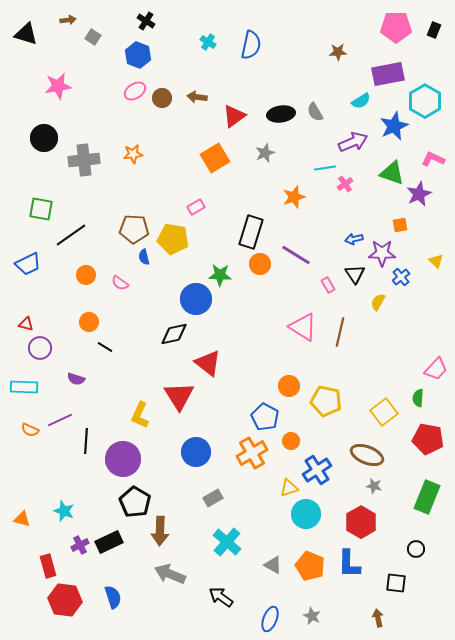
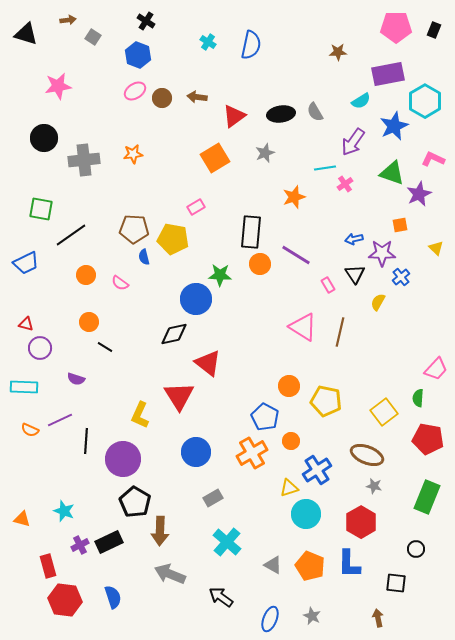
purple arrow at (353, 142): rotated 148 degrees clockwise
black rectangle at (251, 232): rotated 12 degrees counterclockwise
yellow triangle at (436, 261): moved 13 px up
blue trapezoid at (28, 264): moved 2 px left, 1 px up
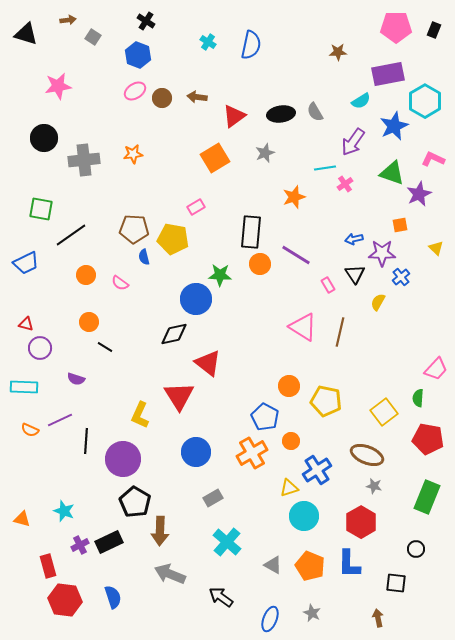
cyan circle at (306, 514): moved 2 px left, 2 px down
gray star at (312, 616): moved 3 px up
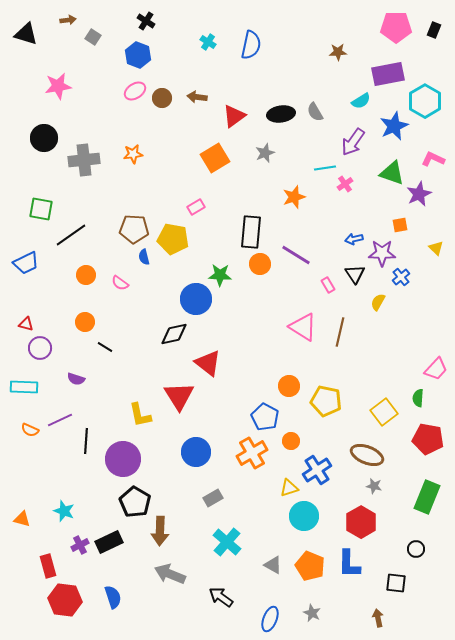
orange circle at (89, 322): moved 4 px left
yellow L-shape at (140, 415): rotated 36 degrees counterclockwise
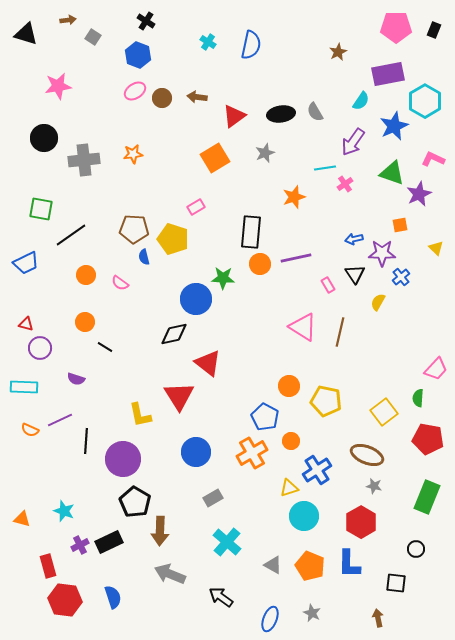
brown star at (338, 52): rotated 24 degrees counterclockwise
cyan semicircle at (361, 101): rotated 24 degrees counterclockwise
yellow pentagon at (173, 239): rotated 8 degrees clockwise
purple line at (296, 255): moved 3 px down; rotated 44 degrees counterclockwise
green star at (220, 275): moved 3 px right, 3 px down
